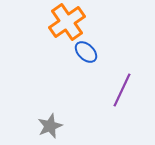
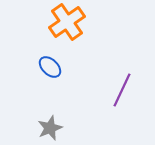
blue ellipse: moved 36 px left, 15 px down
gray star: moved 2 px down
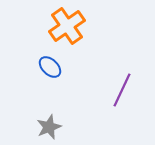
orange cross: moved 4 px down
gray star: moved 1 px left, 1 px up
